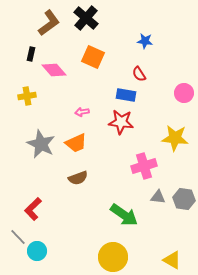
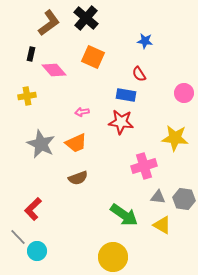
yellow triangle: moved 10 px left, 35 px up
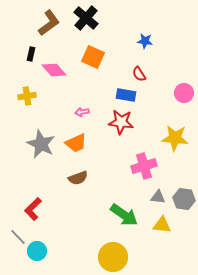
yellow triangle: rotated 24 degrees counterclockwise
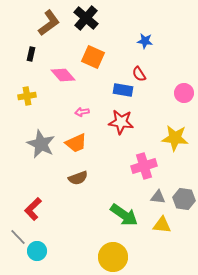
pink diamond: moved 9 px right, 5 px down
blue rectangle: moved 3 px left, 5 px up
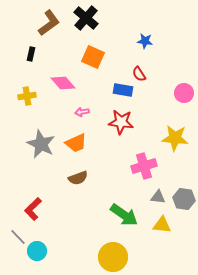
pink diamond: moved 8 px down
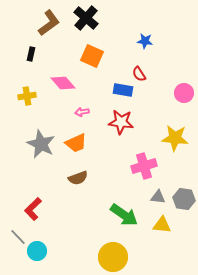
orange square: moved 1 px left, 1 px up
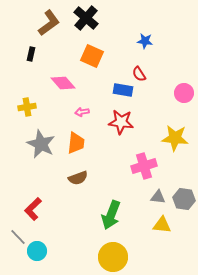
yellow cross: moved 11 px down
orange trapezoid: rotated 60 degrees counterclockwise
green arrow: moved 13 px left; rotated 76 degrees clockwise
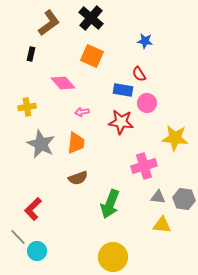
black cross: moved 5 px right
pink circle: moved 37 px left, 10 px down
green arrow: moved 1 px left, 11 px up
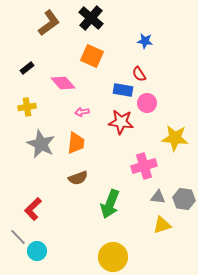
black rectangle: moved 4 px left, 14 px down; rotated 40 degrees clockwise
yellow triangle: rotated 24 degrees counterclockwise
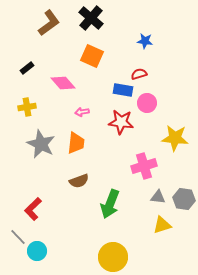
red semicircle: rotated 105 degrees clockwise
brown semicircle: moved 1 px right, 3 px down
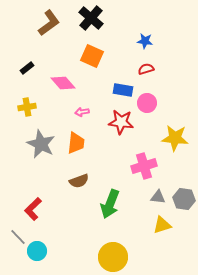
red semicircle: moved 7 px right, 5 px up
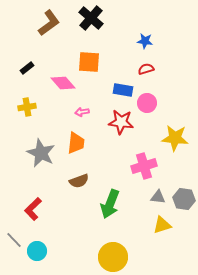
orange square: moved 3 px left, 6 px down; rotated 20 degrees counterclockwise
gray star: moved 9 px down
gray line: moved 4 px left, 3 px down
